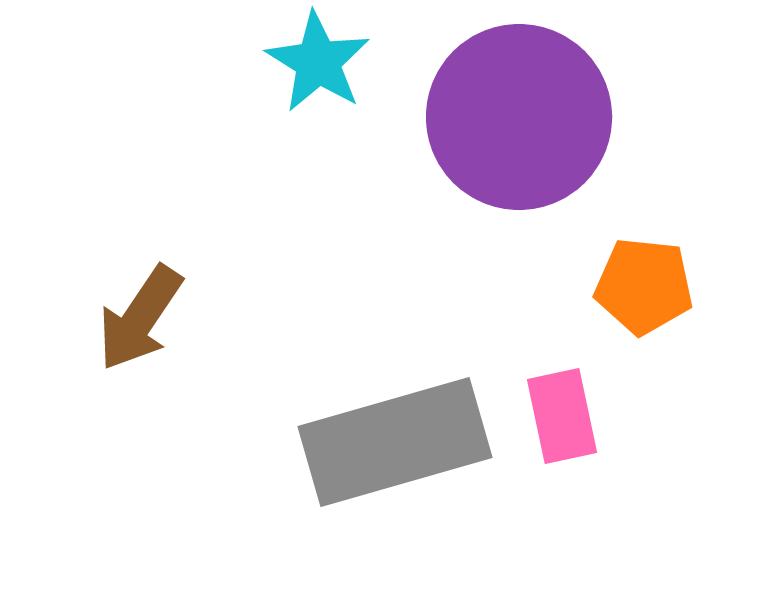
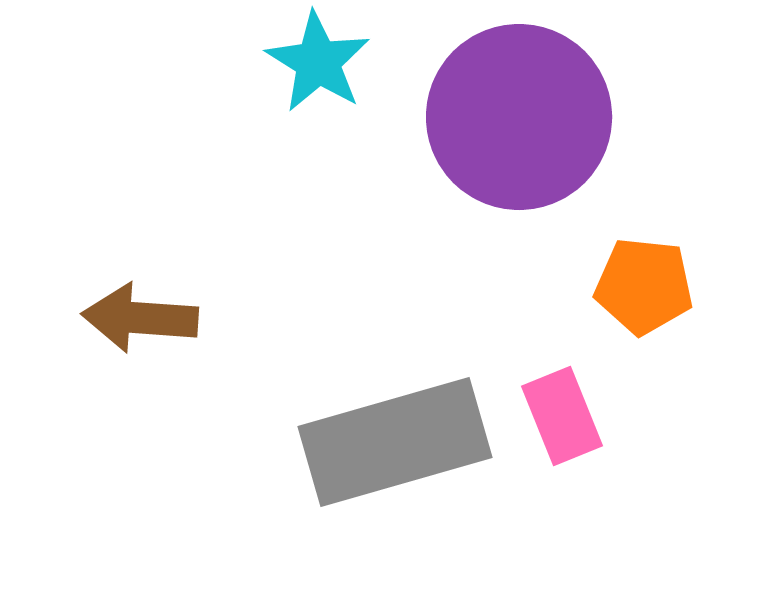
brown arrow: rotated 60 degrees clockwise
pink rectangle: rotated 10 degrees counterclockwise
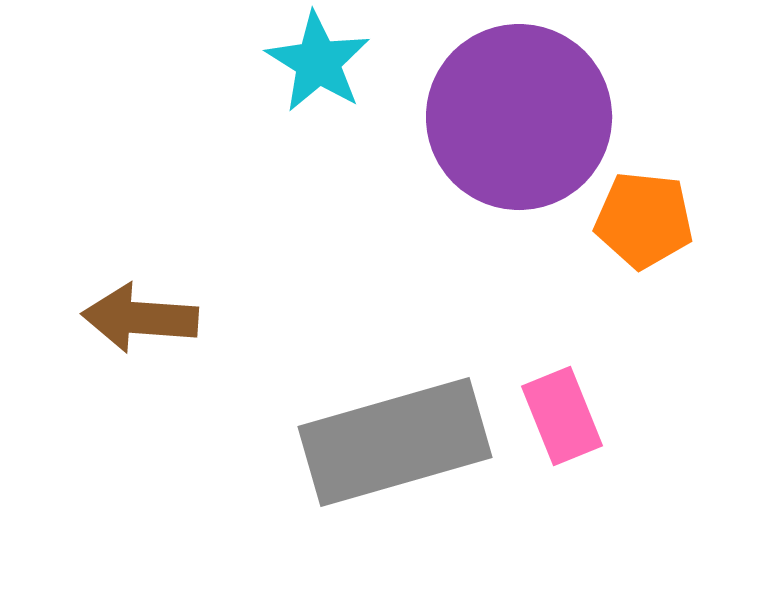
orange pentagon: moved 66 px up
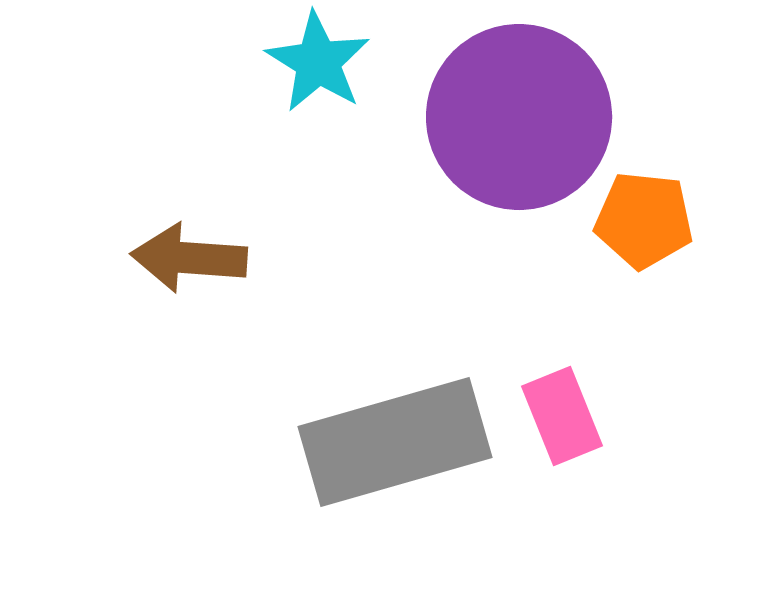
brown arrow: moved 49 px right, 60 px up
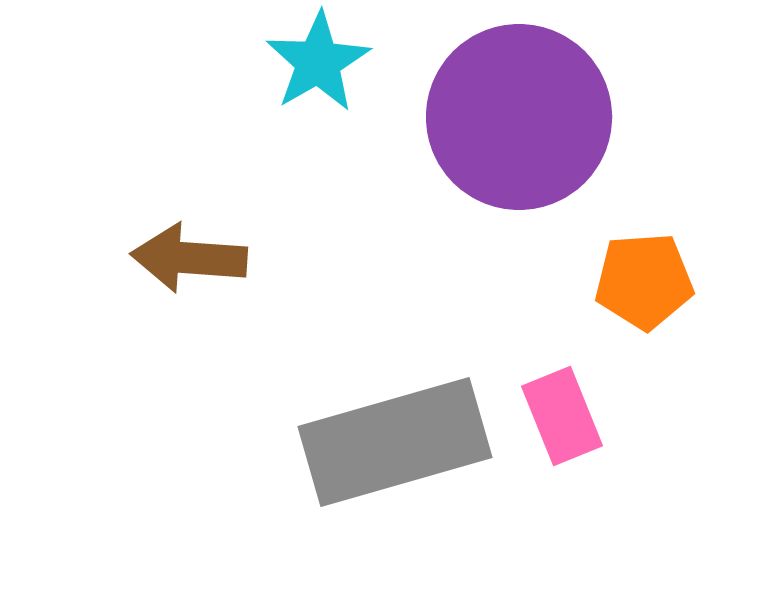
cyan star: rotated 10 degrees clockwise
orange pentagon: moved 61 px down; rotated 10 degrees counterclockwise
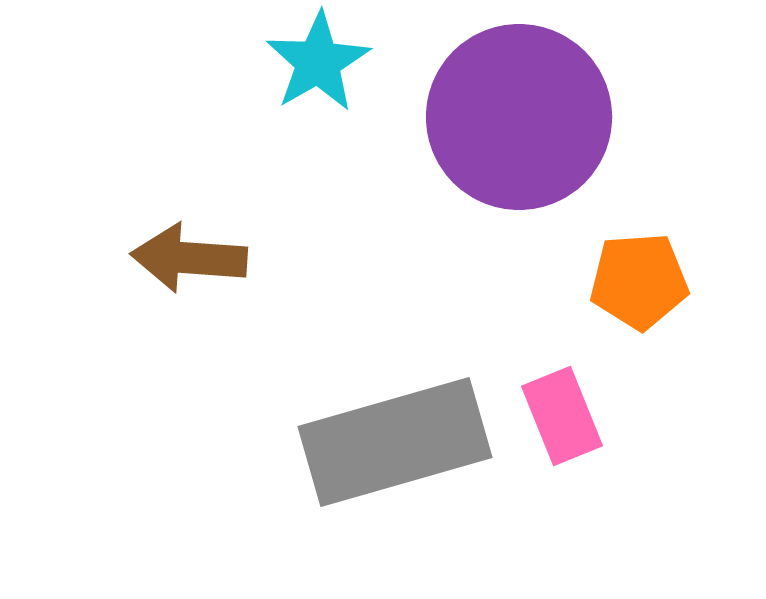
orange pentagon: moved 5 px left
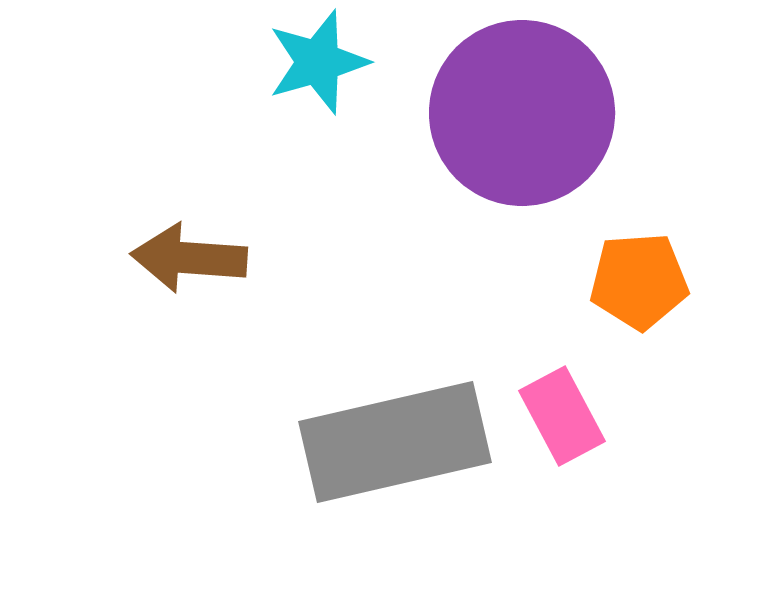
cyan star: rotated 14 degrees clockwise
purple circle: moved 3 px right, 4 px up
pink rectangle: rotated 6 degrees counterclockwise
gray rectangle: rotated 3 degrees clockwise
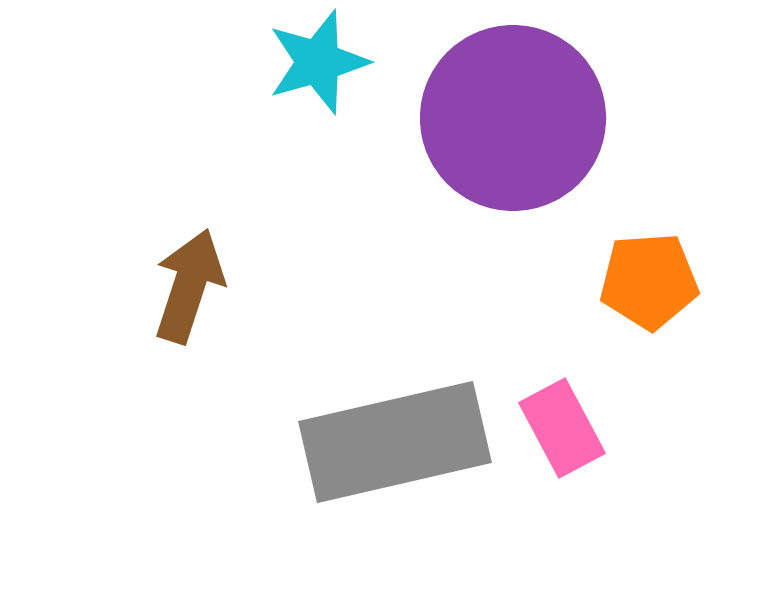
purple circle: moved 9 px left, 5 px down
brown arrow: moved 28 px down; rotated 104 degrees clockwise
orange pentagon: moved 10 px right
pink rectangle: moved 12 px down
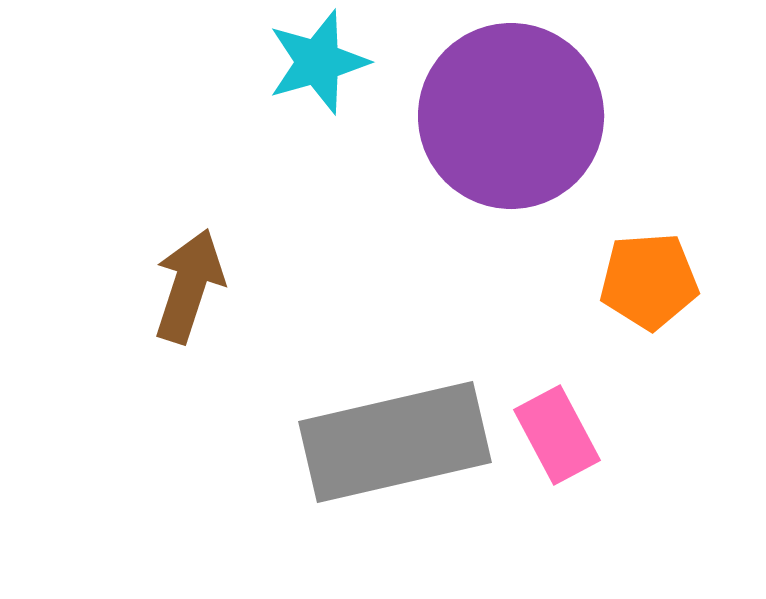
purple circle: moved 2 px left, 2 px up
pink rectangle: moved 5 px left, 7 px down
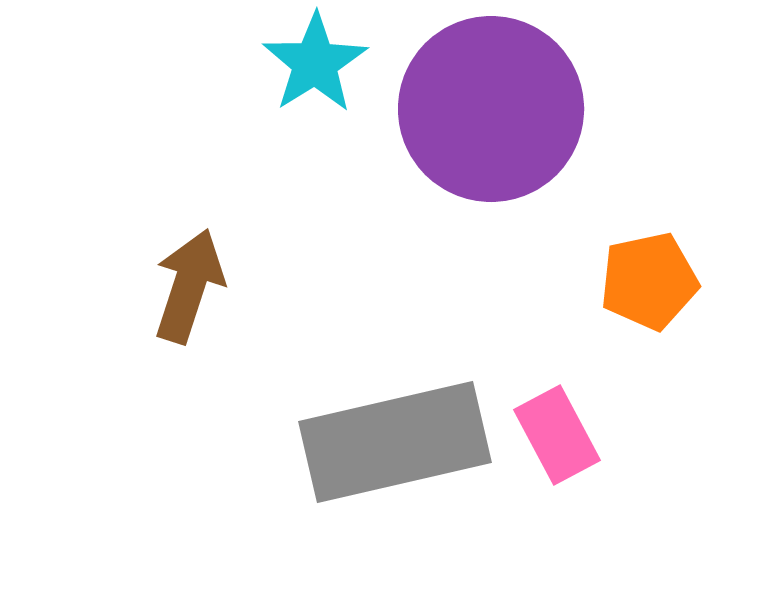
cyan star: moved 3 px left, 1 px down; rotated 16 degrees counterclockwise
purple circle: moved 20 px left, 7 px up
orange pentagon: rotated 8 degrees counterclockwise
